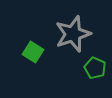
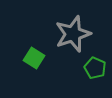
green square: moved 1 px right, 6 px down
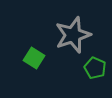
gray star: moved 1 px down
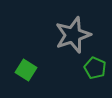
green square: moved 8 px left, 12 px down
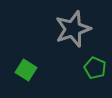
gray star: moved 6 px up
